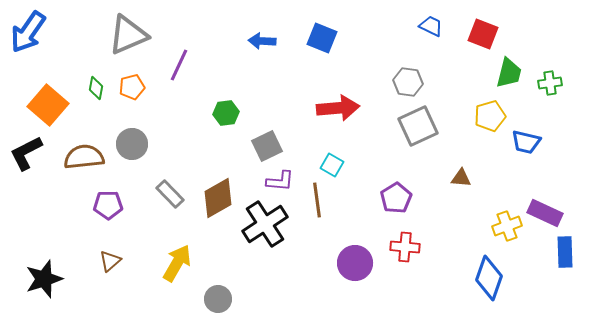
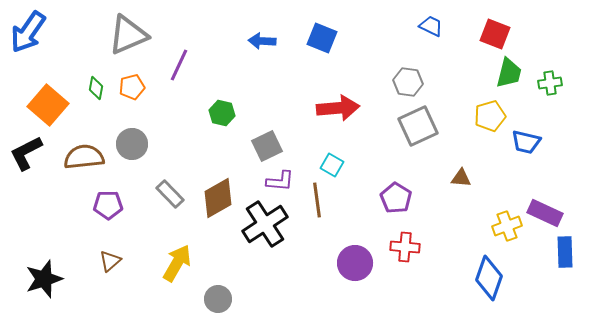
red square at (483, 34): moved 12 px right
green hexagon at (226, 113): moved 4 px left; rotated 20 degrees clockwise
purple pentagon at (396, 198): rotated 8 degrees counterclockwise
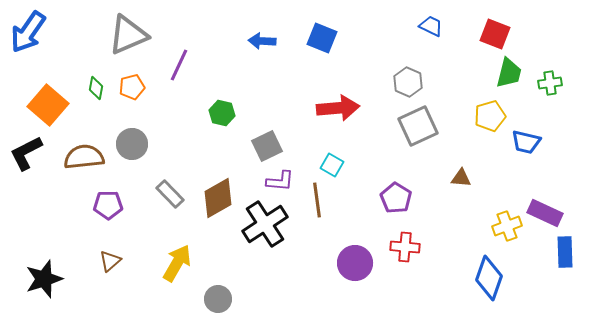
gray hexagon at (408, 82): rotated 16 degrees clockwise
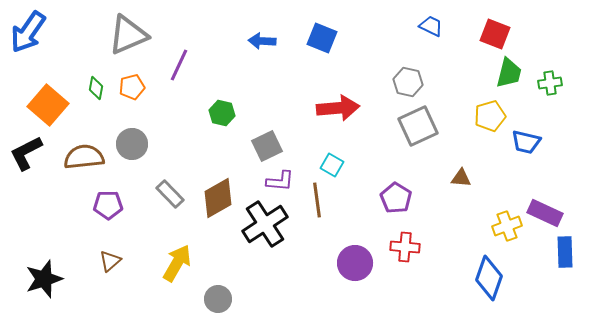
gray hexagon at (408, 82): rotated 12 degrees counterclockwise
